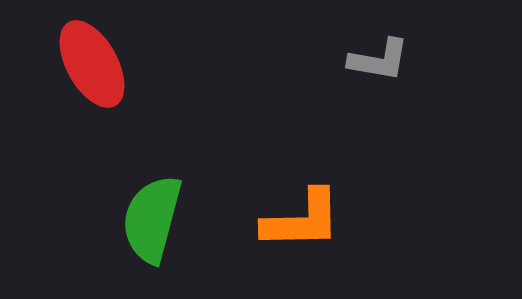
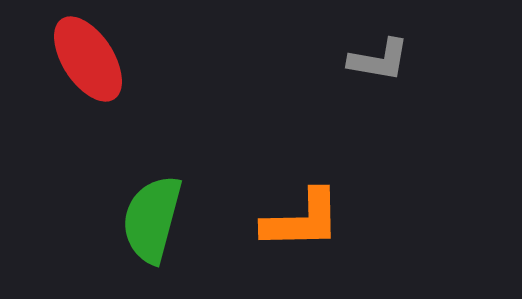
red ellipse: moved 4 px left, 5 px up; rotated 4 degrees counterclockwise
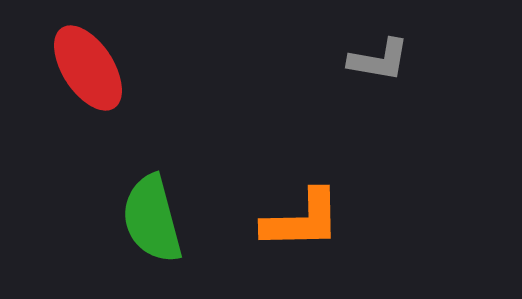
red ellipse: moved 9 px down
green semicircle: rotated 30 degrees counterclockwise
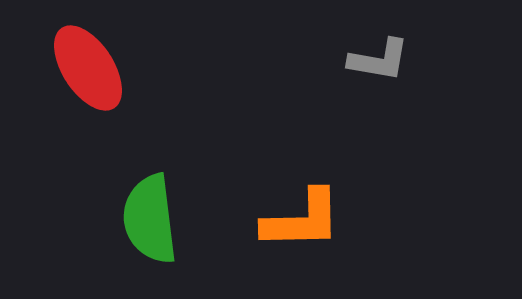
green semicircle: moved 2 px left; rotated 8 degrees clockwise
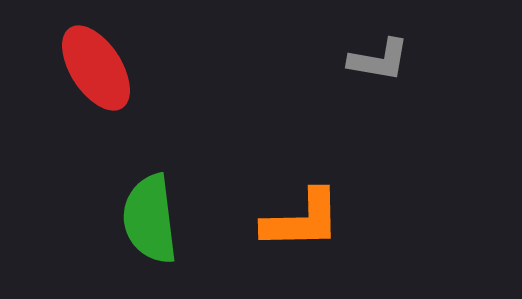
red ellipse: moved 8 px right
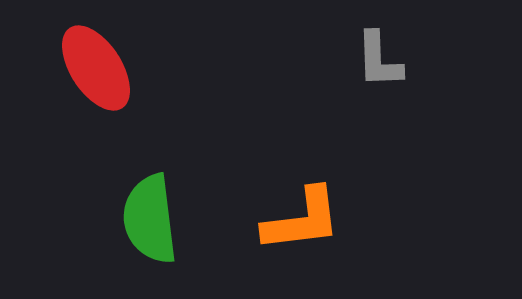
gray L-shape: rotated 78 degrees clockwise
orange L-shape: rotated 6 degrees counterclockwise
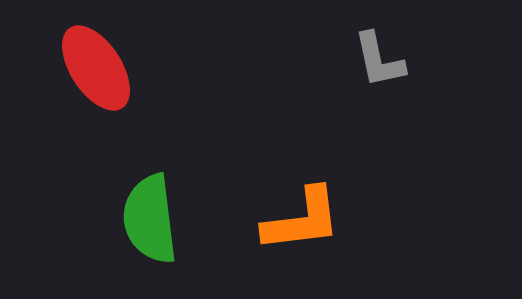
gray L-shape: rotated 10 degrees counterclockwise
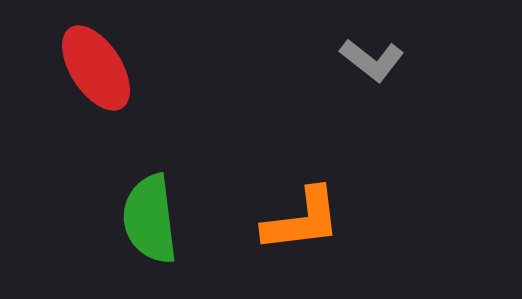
gray L-shape: moved 7 px left; rotated 40 degrees counterclockwise
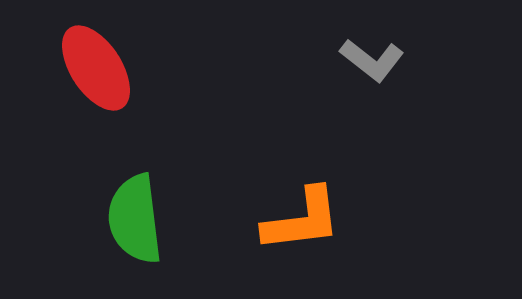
green semicircle: moved 15 px left
